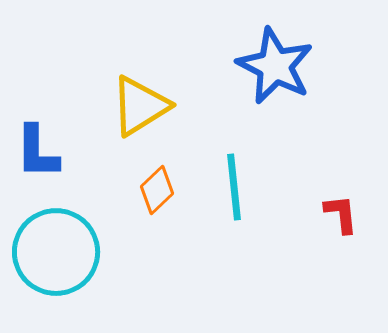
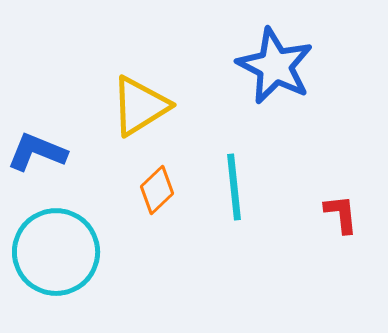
blue L-shape: rotated 112 degrees clockwise
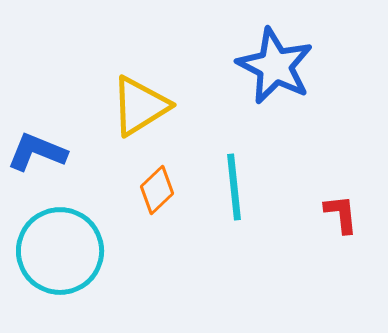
cyan circle: moved 4 px right, 1 px up
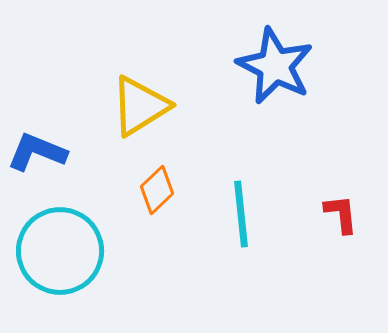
cyan line: moved 7 px right, 27 px down
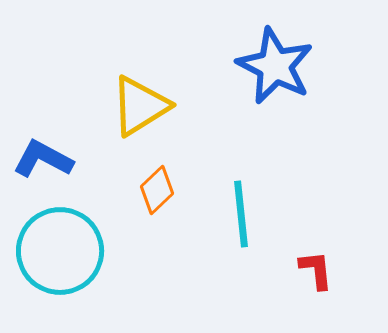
blue L-shape: moved 6 px right, 7 px down; rotated 6 degrees clockwise
red L-shape: moved 25 px left, 56 px down
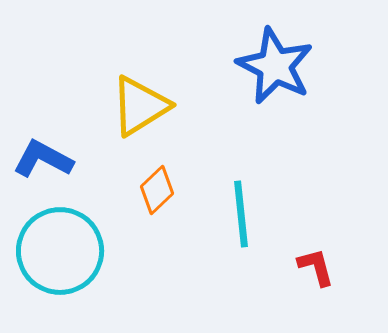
red L-shape: moved 3 px up; rotated 9 degrees counterclockwise
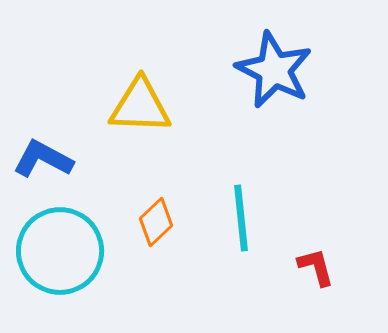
blue star: moved 1 px left, 4 px down
yellow triangle: rotated 34 degrees clockwise
orange diamond: moved 1 px left, 32 px down
cyan line: moved 4 px down
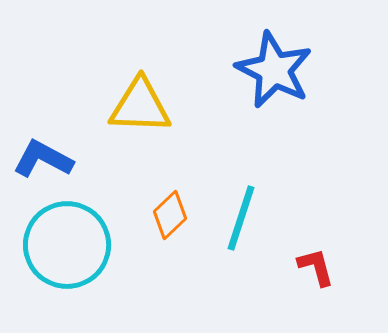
cyan line: rotated 24 degrees clockwise
orange diamond: moved 14 px right, 7 px up
cyan circle: moved 7 px right, 6 px up
